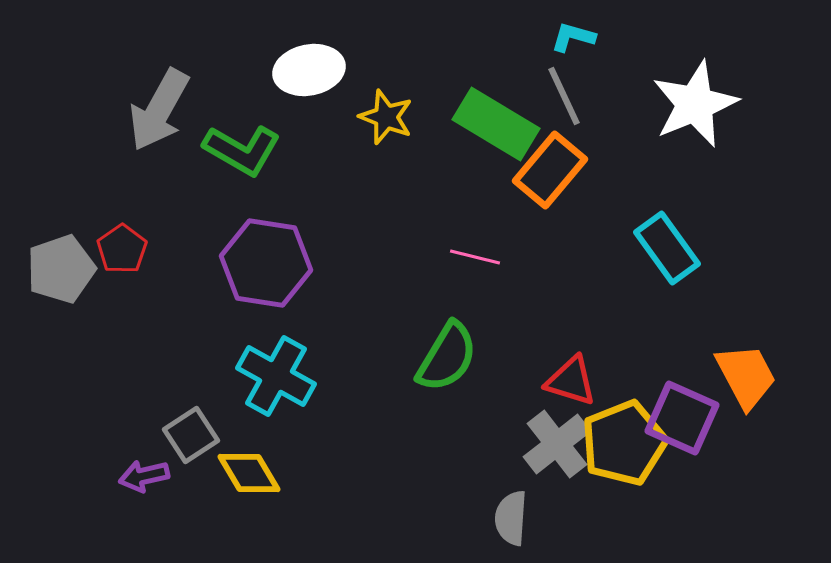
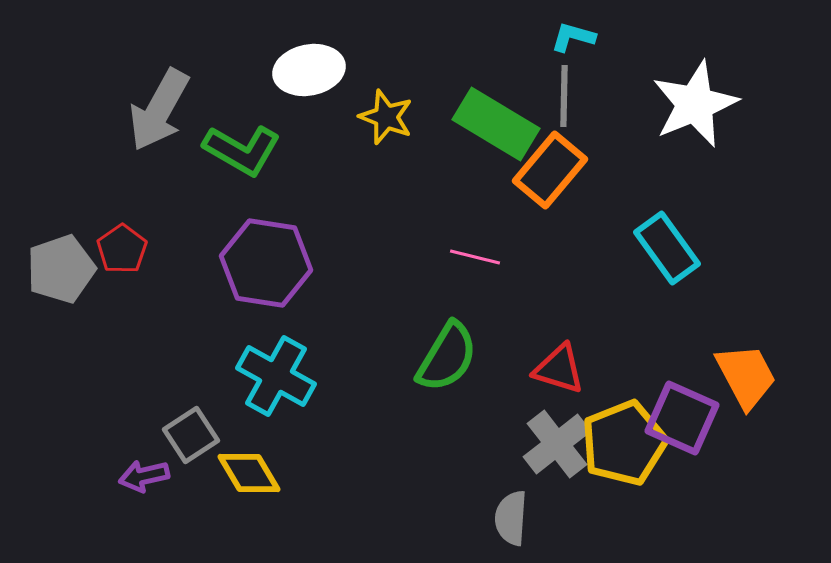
gray line: rotated 26 degrees clockwise
red triangle: moved 12 px left, 12 px up
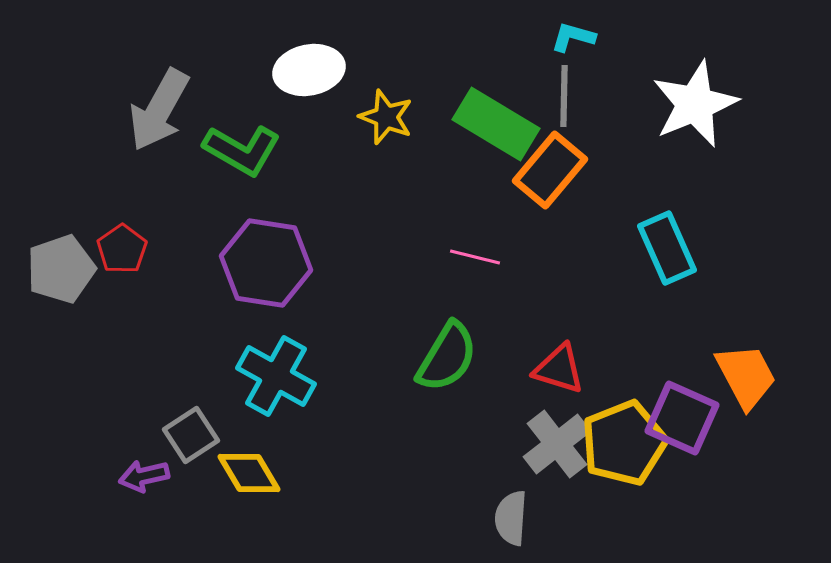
cyan rectangle: rotated 12 degrees clockwise
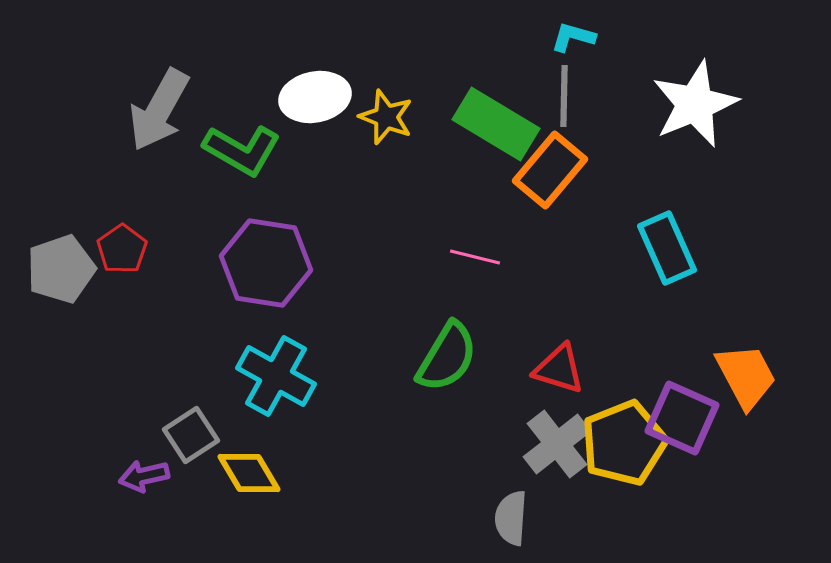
white ellipse: moved 6 px right, 27 px down
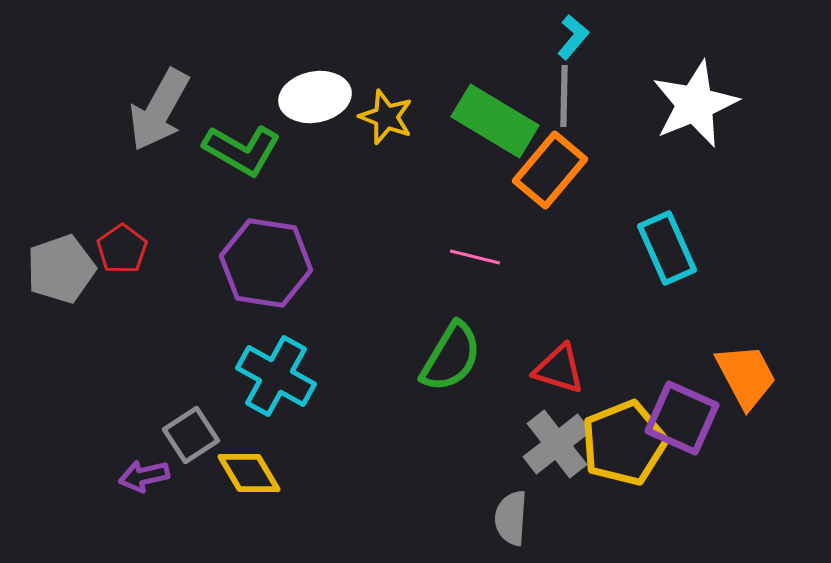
cyan L-shape: rotated 114 degrees clockwise
green rectangle: moved 1 px left, 3 px up
green semicircle: moved 4 px right
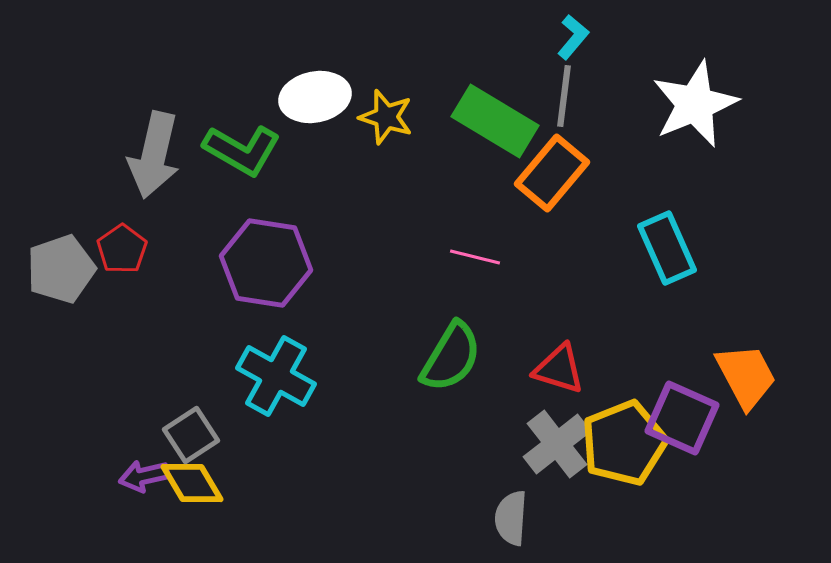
gray line: rotated 6 degrees clockwise
gray arrow: moved 5 px left, 45 px down; rotated 16 degrees counterclockwise
yellow star: rotated 4 degrees counterclockwise
orange rectangle: moved 2 px right, 3 px down
yellow diamond: moved 57 px left, 10 px down
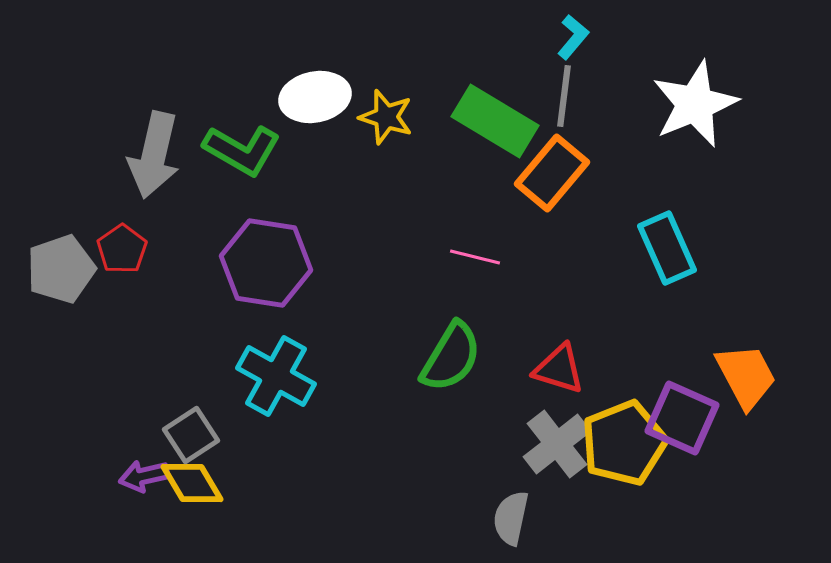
gray semicircle: rotated 8 degrees clockwise
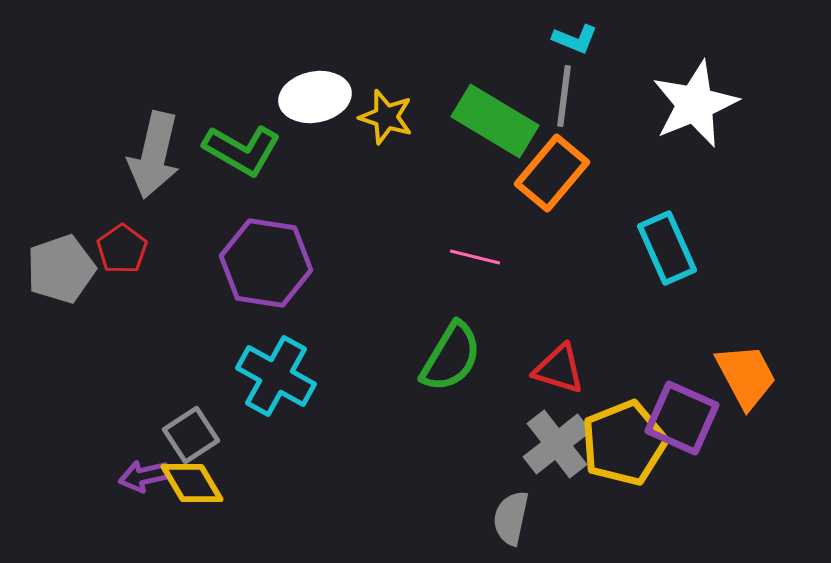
cyan L-shape: moved 2 px right, 2 px down; rotated 72 degrees clockwise
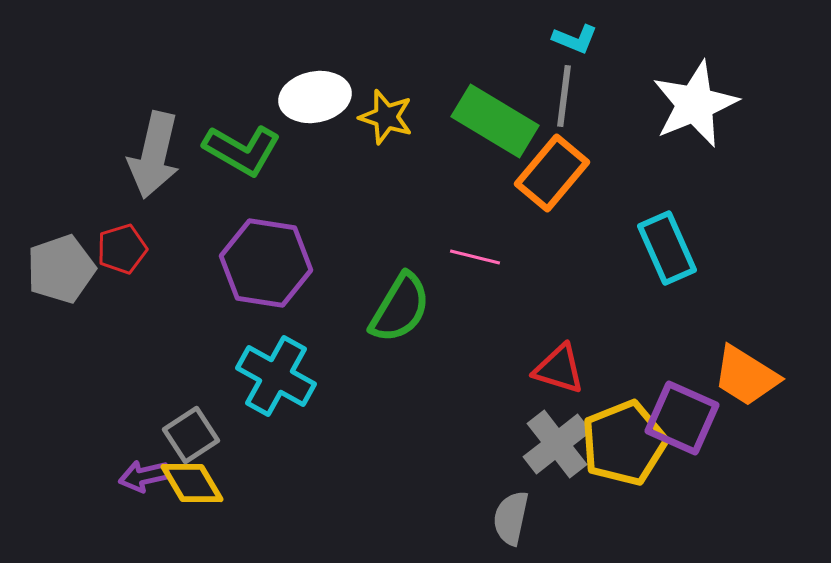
red pentagon: rotated 18 degrees clockwise
green semicircle: moved 51 px left, 49 px up
orange trapezoid: rotated 150 degrees clockwise
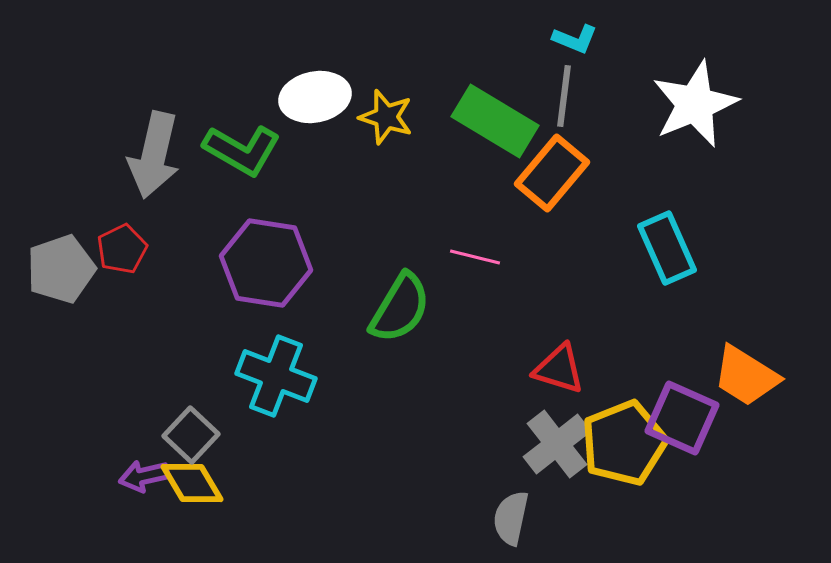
red pentagon: rotated 9 degrees counterclockwise
cyan cross: rotated 8 degrees counterclockwise
gray square: rotated 14 degrees counterclockwise
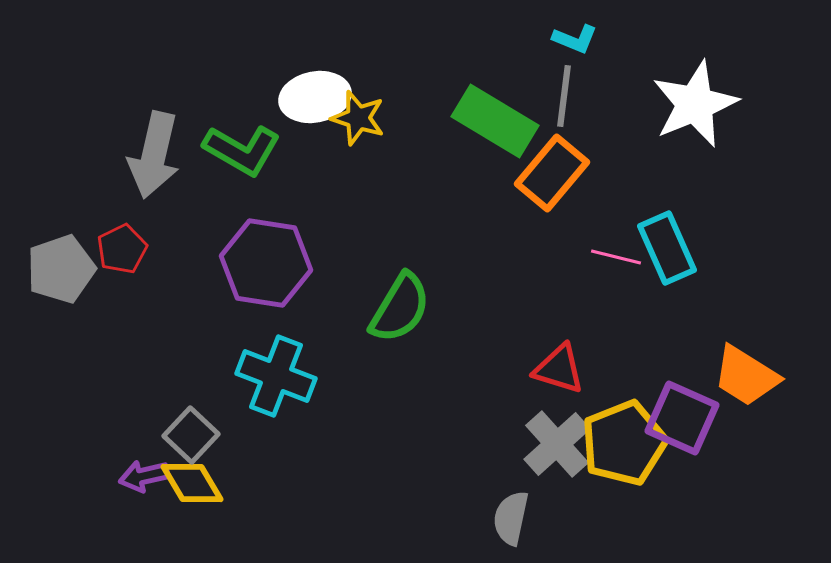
yellow star: moved 28 px left, 1 px down
pink line: moved 141 px right
gray cross: rotated 4 degrees counterclockwise
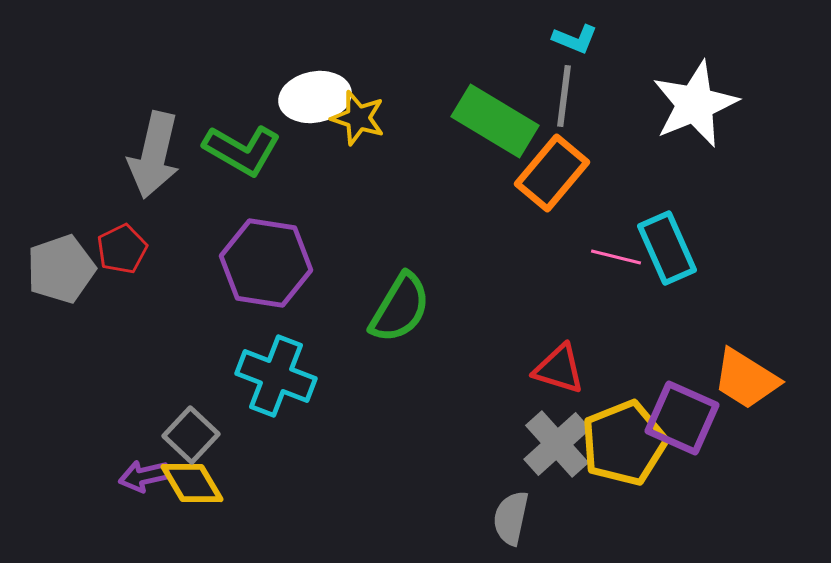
orange trapezoid: moved 3 px down
